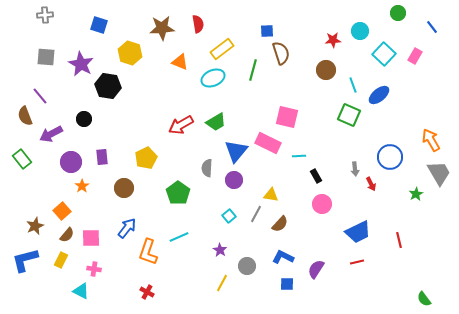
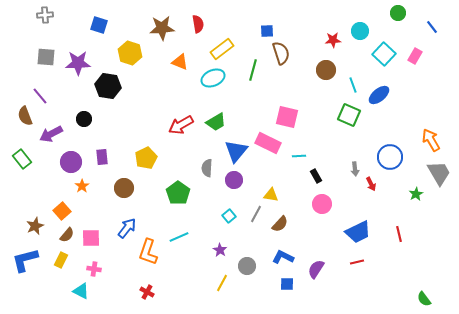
purple star at (81, 64): moved 3 px left, 1 px up; rotated 30 degrees counterclockwise
red line at (399, 240): moved 6 px up
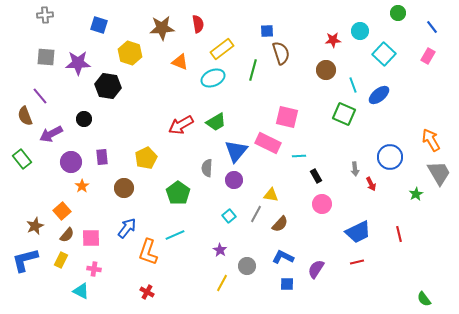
pink rectangle at (415, 56): moved 13 px right
green square at (349, 115): moved 5 px left, 1 px up
cyan line at (179, 237): moved 4 px left, 2 px up
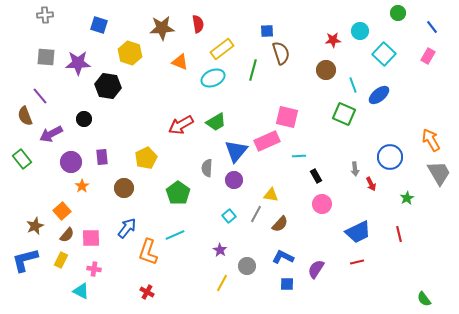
pink rectangle at (268, 143): moved 1 px left, 2 px up; rotated 50 degrees counterclockwise
green star at (416, 194): moved 9 px left, 4 px down
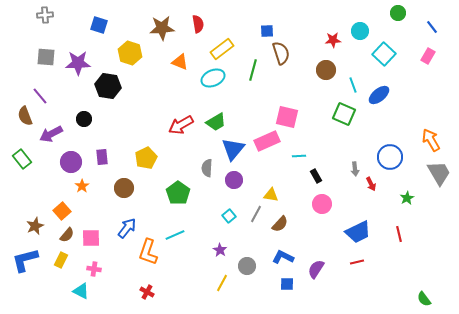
blue triangle at (236, 151): moved 3 px left, 2 px up
